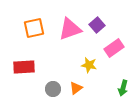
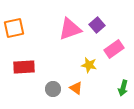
orange square: moved 20 px left
pink rectangle: moved 1 px down
orange triangle: rotated 48 degrees counterclockwise
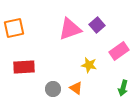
pink rectangle: moved 5 px right, 2 px down
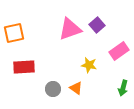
orange square: moved 5 px down
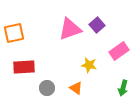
gray circle: moved 6 px left, 1 px up
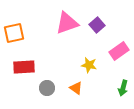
pink triangle: moved 3 px left, 6 px up
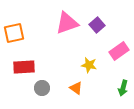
gray circle: moved 5 px left
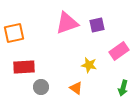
purple square: rotated 28 degrees clockwise
gray circle: moved 1 px left, 1 px up
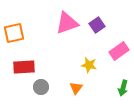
purple square: rotated 21 degrees counterclockwise
orange triangle: rotated 32 degrees clockwise
